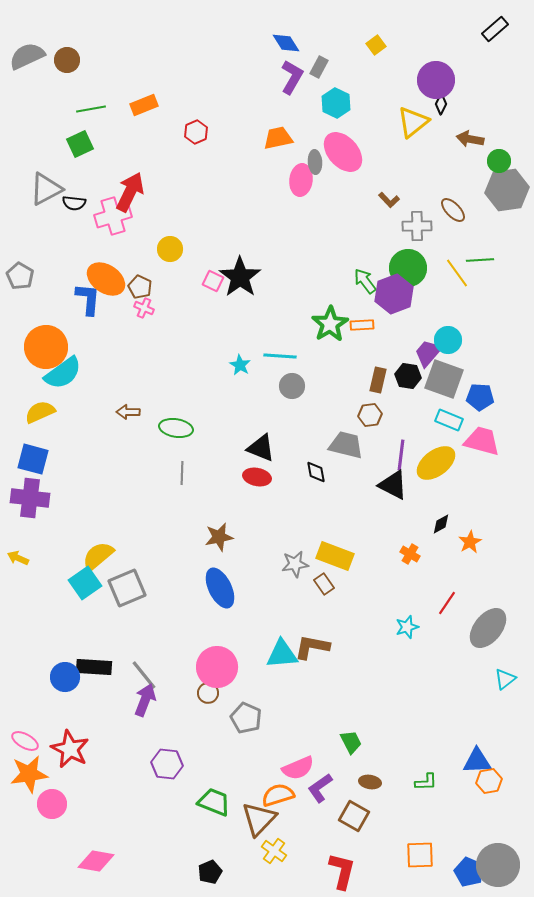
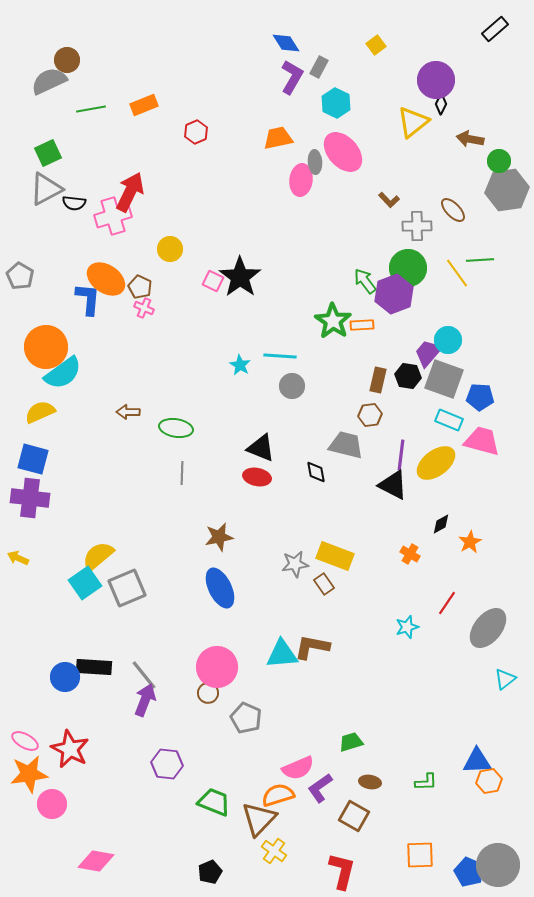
gray semicircle at (27, 56): moved 22 px right, 25 px down
green square at (80, 144): moved 32 px left, 9 px down
green star at (330, 324): moved 3 px right, 3 px up; rotated 6 degrees counterclockwise
green trapezoid at (351, 742): rotated 80 degrees counterclockwise
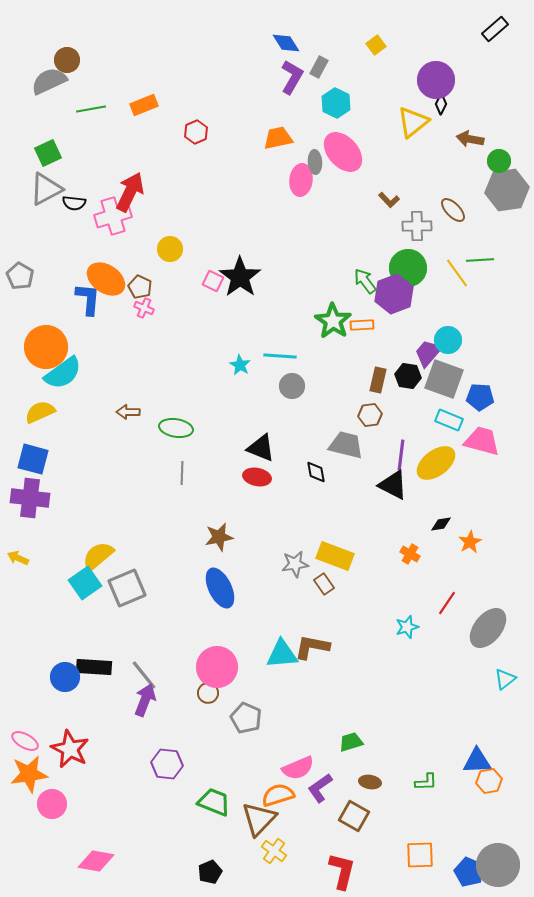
black diamond at (441, 524): rotated 20 degrees clockwise
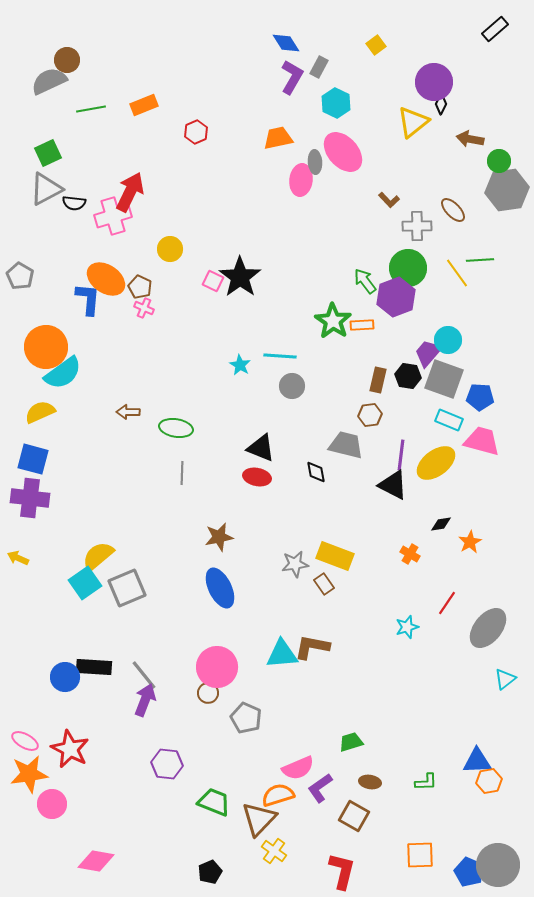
purple circle at (436, 80): moved 2 px left, 2 px down
purple hexagon at (394, 294): moved 2 px right, 3 px down
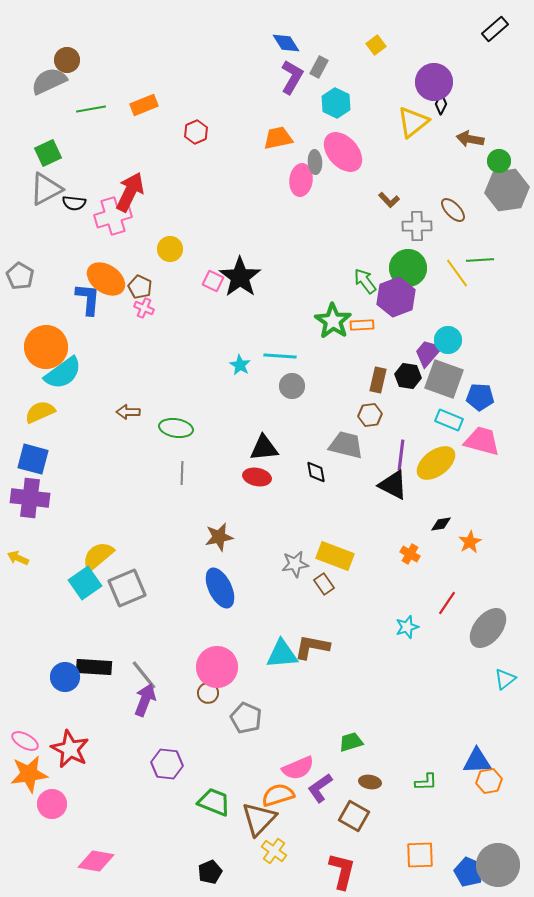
black triangle at (261, 448): moved 3 px right; rotated 28 degrees counterclockwise
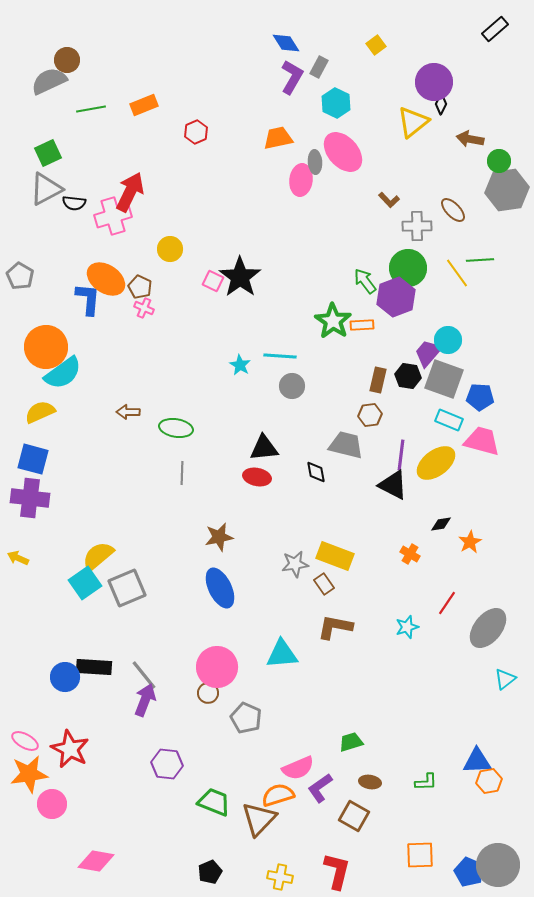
brown L-shape at (312, 647): moved 23 px right, 20 px up
yellow cross at (274, 851): moved 6 px right, 26 px down; rotated 25 degrees counterclockwise
red L-shape at (342, 871): moved 5 px left
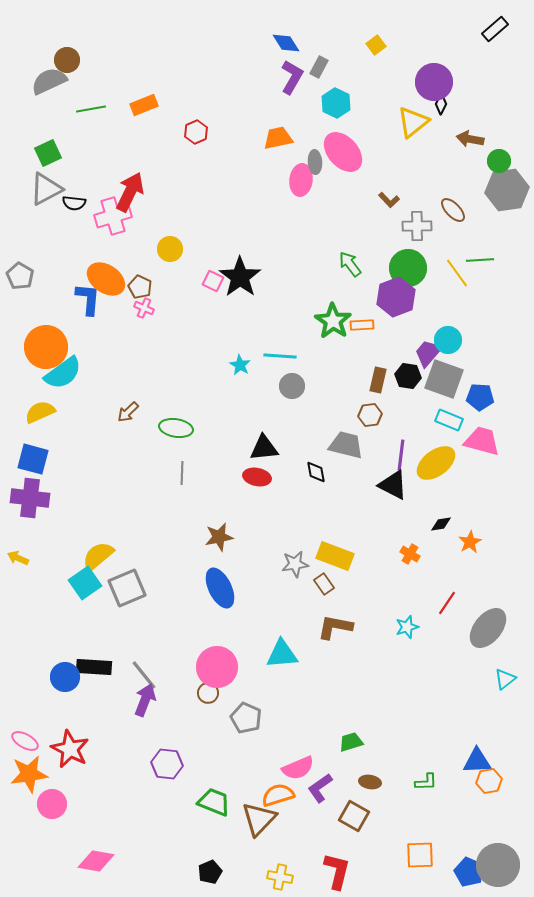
green arrow at (365, 281): moved 15 px left, 17 px up
brown arrow at (128, 412): rotated 45 degrees counterclockwise
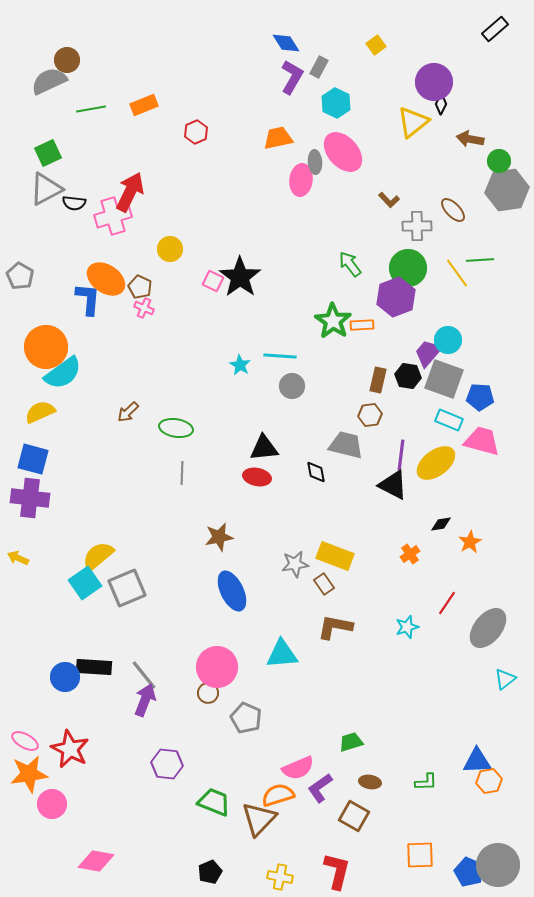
orange cross at (410, 554): rotated 24 degrees clockwise
blue ellipse at (220, 588): moved 12 px right, 3 px down
